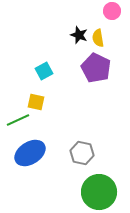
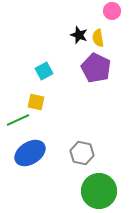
green circle: moved 1 px up
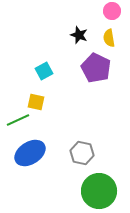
yellow semicircle: moved 11 px right
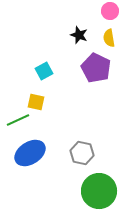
pink circle: moved 2 px left
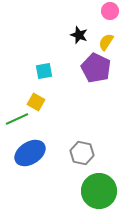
yellow semicircle: moved 3 px left, 4 px down; rotated 42 degrees clockwise
cyan square: rotated 18 degrees clockwise
yellow square: rotated 18 degrees clockwise
green line: moved 1 px left, 1 px up
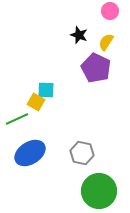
cyan square: moved 2 px right, 19 px down; rotated 12 degrees clockwise
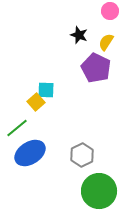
yellow square: rotated 18 degrees clockwise
green line: moved 9 px down; rotated 15 degrees counterclockwise
gray hexagon: moved 2 px down; rotated 20 degrees clockwise
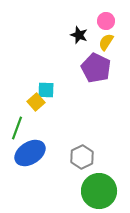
pink circle: moved 4 px left, 10 px down
green line: rotated 30 degrees counterclockwise
gray hexagon: moved 2 px down
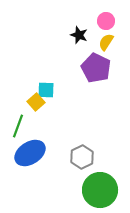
green line: moved 1 px right, 2 px up
green circle: moved 1 px right, 1 px up
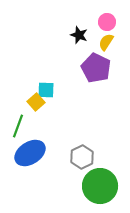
pink circle: moved 1 px right, 1 px down
green circle: moved 4 px up
